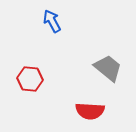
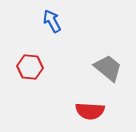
red hexagon: moved 12 px up
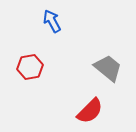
red hexagon: rotated 15 degrees counterclockwise
red semicircle: rotated 48 degrees counterclockwise
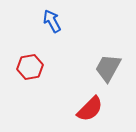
gray trapezoid: rotated 100 degrees counterclockwise
red semicircle: moved 2 px up
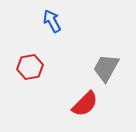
gray trapezoid: moved 2 px left
red semicircle: moved 5 px left, 5 px up
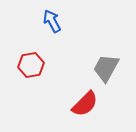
red hexagon: moved 1 px right, 2 px up
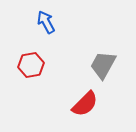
blue arrow: moved 6 px left, 1 px down
gray trapezoid: moved 3 px left, 3 px up
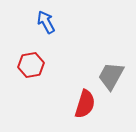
gray trapezoid: moved 8 px right, 11 px down
red semicircle: rotated 28 degrees counterclockwise
